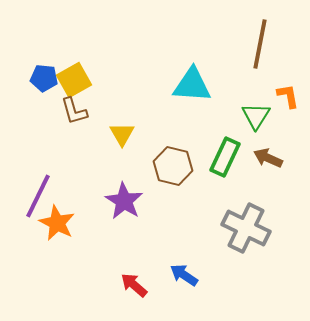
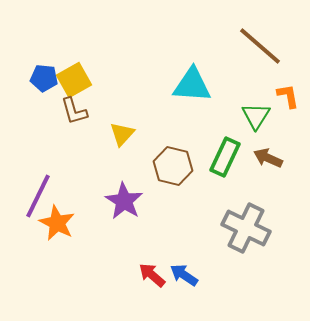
brown line: moved 2 px down; rotated 60 degrees counterclockwise
yellow triangle: rotated 12 degrees clockwise
red arrow: moved 18 px right, 10 px up
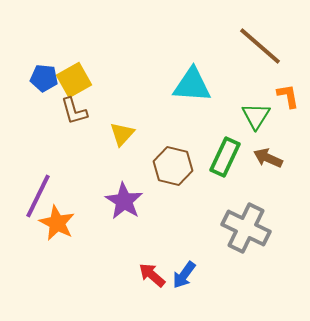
blue arrow: rotated 88 degrees counterclockwise
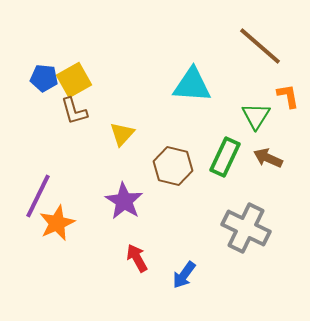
orange star: rotated 21 degrees clockwise
red arrow: moved 15 px left, 17 px up; rotated 20 degrees clockwise
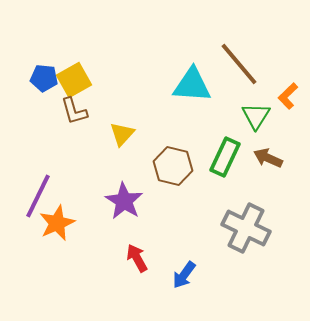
brown line: moved 21 px left, 18 px down; rotated 9 degrees clockwise
orange L-shape: rotated 124 degrees counterclockwise
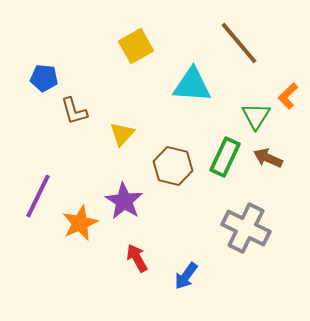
brown line: moved 21 px up
yellow square: moved 62 px right, 34 px up
orange star: moved 23 px right
blue arrow: moved 2 px right, 1 px down
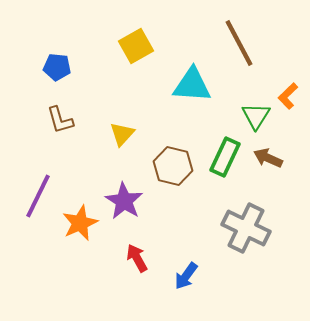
brown line: rotated 12 degrees clockwise
blue pentagon: moved 13 px right, 11 px up
brown L-shape: moved 14 px left, 9 px down
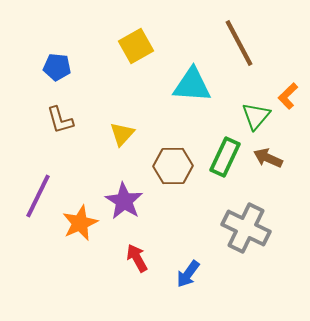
green triangle: rotated 8 degrees clockwise
brown hexagon: rotated 15 degrees counterclockwise
blue arrow: moved 2 px right, 2 px up
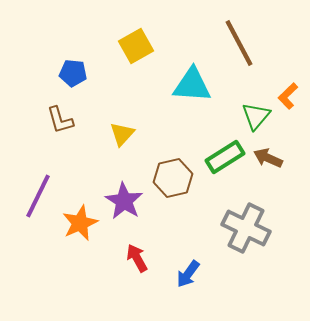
blue pentagon: moved 16 px right, 6 px down
green rectangle: rotated 33 degrees clockwise
brown hexagon: moved 12 px down; rotated 12 degrees counterclockwise
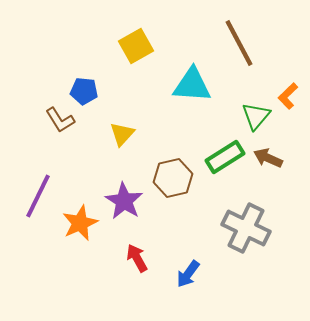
blue pentagon: moved 11 px right, 18 px down
brown L-shape: rotated 16 degrees counterclockwise
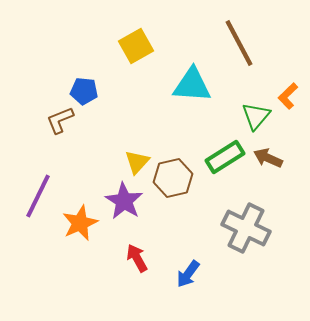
brown L-shape: rotated 100 degrees clockwise
yellow triangle: moved 15 px right, 28 px down
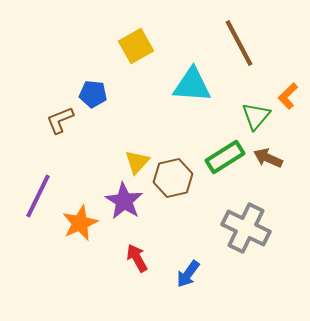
blue pentagon: moved 9 px right, 3 px down
